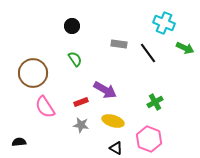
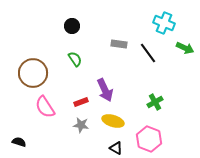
purple arrow: rotated 35 degrees clockwise
black semicircle: rotated 24 degrees clockwise
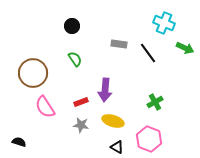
purple arrow: rotated 30 degrees clockwise
black triangle: moved 1 px right, 1 px up
